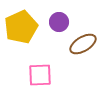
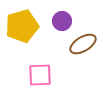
purple circle: moved 3 px right, 1 px up
yellow pentagon: moved 1 px right, 1 px up; rotated 8 degrees clockwise
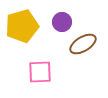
purple circle: moved 1 px down
pink square: moved 3 px up
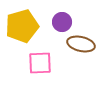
brown ellipse: moved 2 px left; rotated 44 degrees clockwise
pink square: moved 9 px up
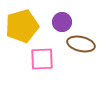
pink square: moved 2 px right, 4 px up
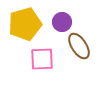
yellow pentagon: moved 3 px right, 2 px up
brown ellipse: moved 2 px left, 2 px down; rotated 44 degrees clockwise
